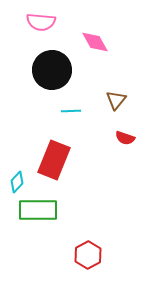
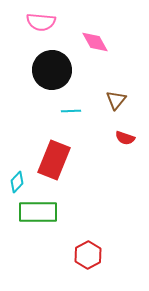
green rectangle: moved 2 px down
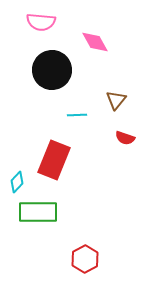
cyan line: moved 6 px right, 4 px down
red hexagon: moved 3 px left, 4 px down
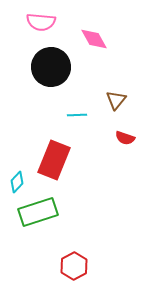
pink diamond: moved 1 px left, 3 px up
black circle: moved 1 px left, 3 px up
green rectangle: rotated 18 degrees counterclockwise
red hexagon: moved 11 px left, 7 px down
